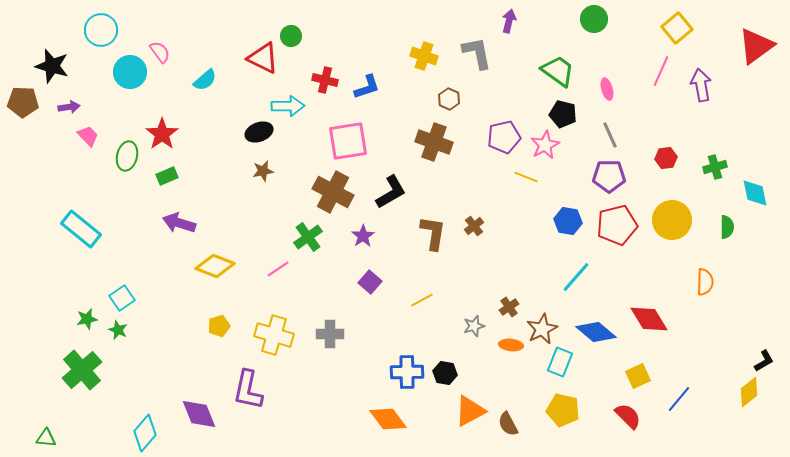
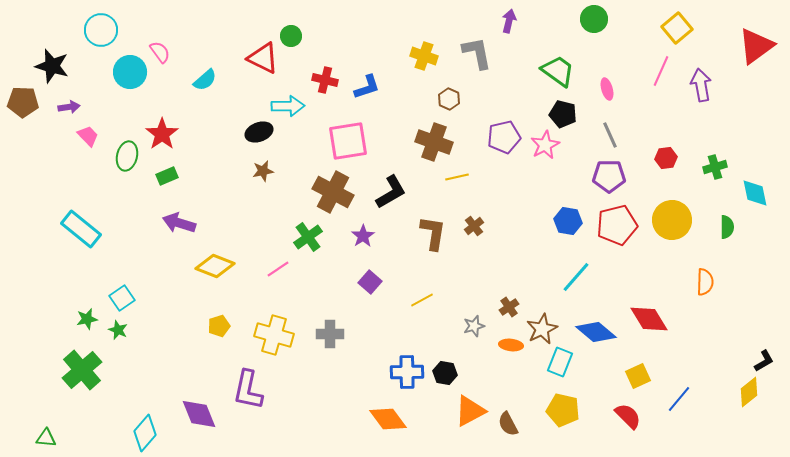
yellow line at (526, 177): moved 69 px left; rotated 35 degrees counterclockwise
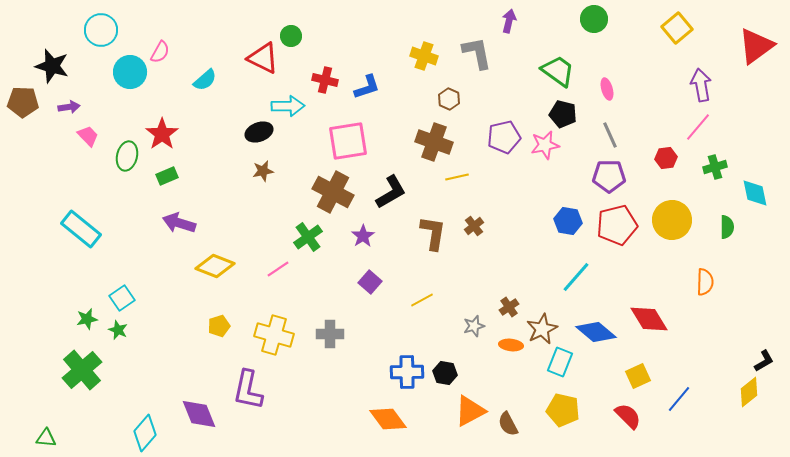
pink semicircle at (160, 52): rotated 65 degrees clockwise
pink line at (661, 71): moved 37 px right, 56 px down; rotated 16 degrees clockwise
pink star at (545, 145): rotated 16 degrees clockwise
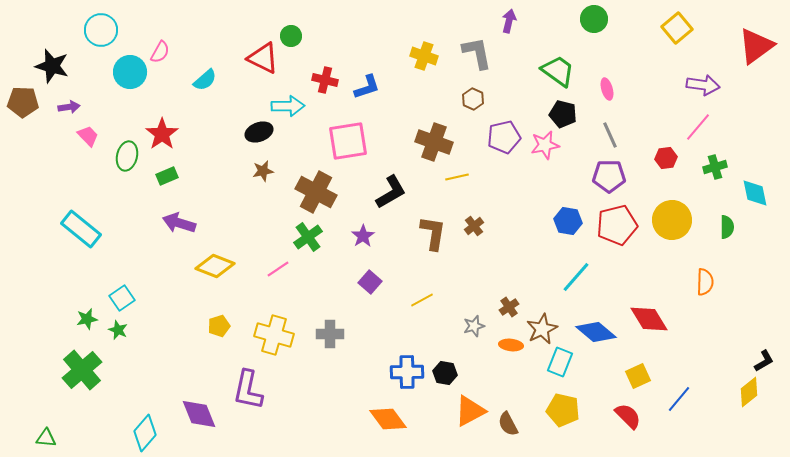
purple arrow at (701, 85): moved 2 px right; rotated 108 degrees clockwise
brown hexagon at (449, 99): moved 24 px right
brown cross at (333, 192): moved 17 px left
